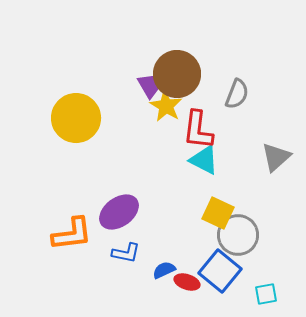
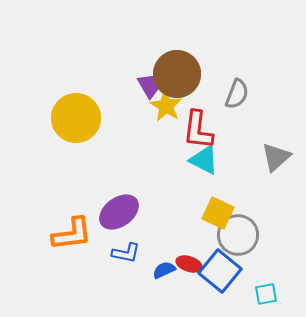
red ellipse: moved 2 px right, 18 px up
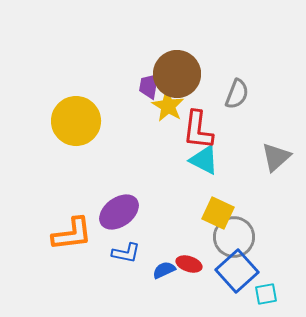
purple trapezoid: rotated 140 degrees counterclockwise
yellow star: moved 2 px right
yellow circle: moved 3 px down
gray circle: moved 4 px left, 2 px down
blue square: moved 17 px right; rotated 9 degrees clockwise
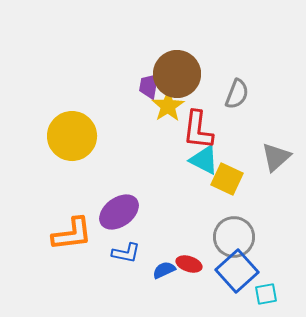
yellow star: rotated 8 degrees clockwise
yellow circle: moved 4 px left, 15 px down
yellow square: moved 9 px right, 34 px up
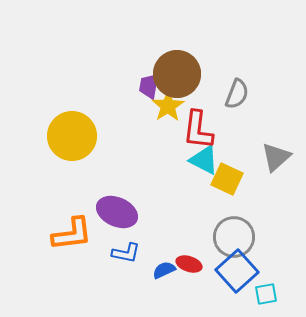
purple ellipse: moved 2 px left; rotated 60 degrees clockwise
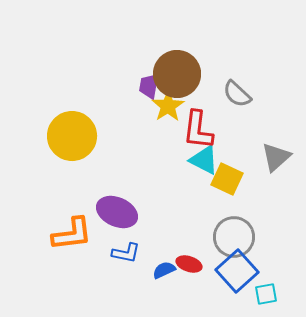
gray semicircle: rotated 112 degrees clockwise
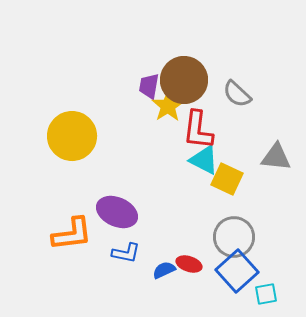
brown circle: moved 7 px right, 6 px down
gray triangle: rotated 48 degrees clockwise
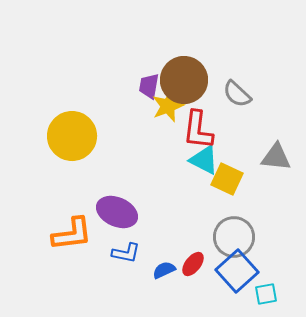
yellow star: rotated 12 degrees clockwise
red ellipse: moved 4 px right; rotated 70 degrees counterclockwise
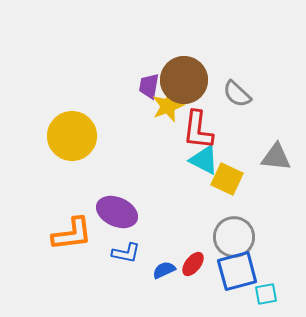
blue square: rotated 27 degrees clockwise
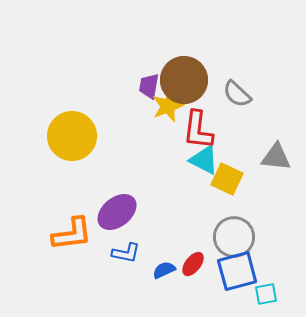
purple ellipse: rotated 63 degrees counterclockwise
